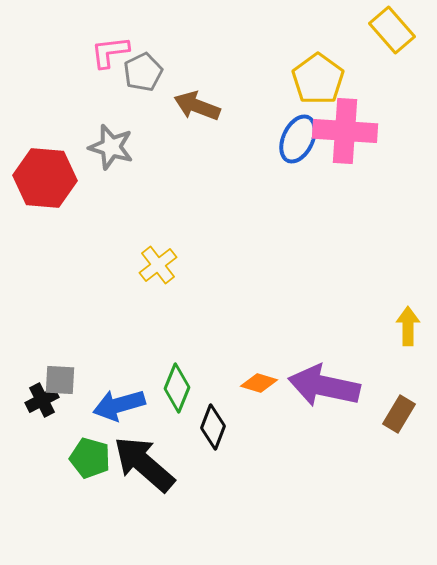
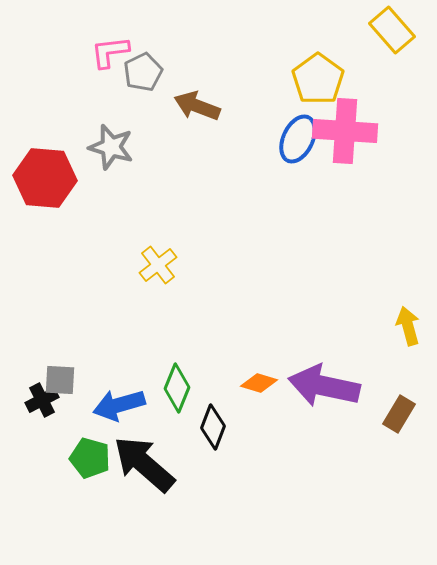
yellow arrow: rotated 15 degrees counterclockwise
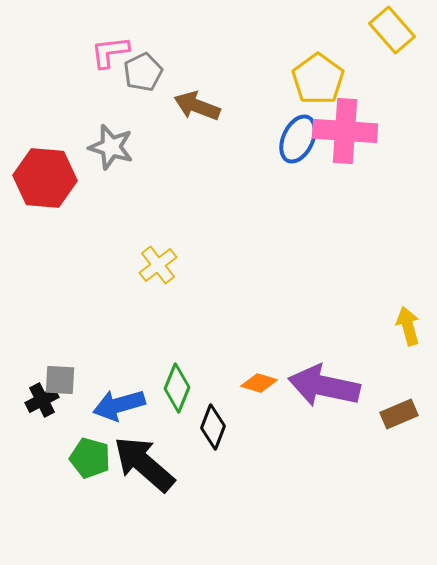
brown rectangle: rotated 36 degrees clockwise
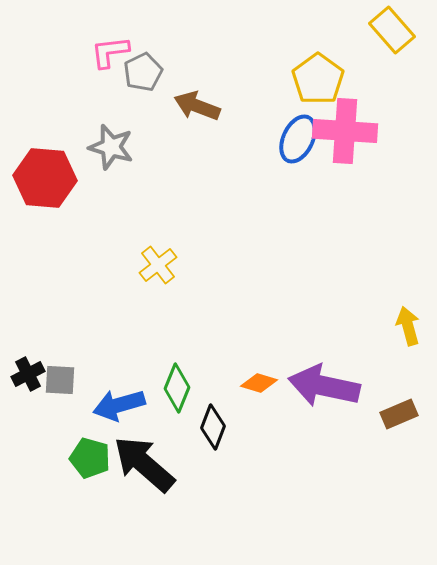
black cross: moved 14 px left, 26 px up
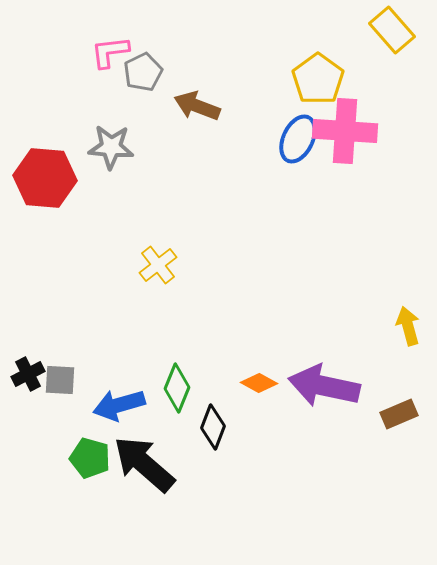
gray star: rotated 12 degrees counterclockwise
orange diamond: rotated 12 degrees clockwise
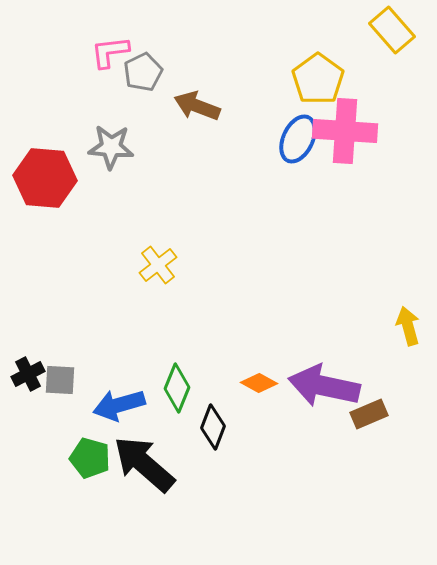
brown rectangle: moved 30 px left
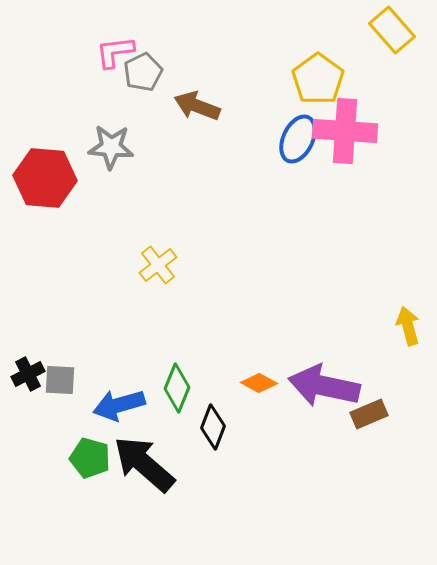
pink L-shape: moved 5 px right
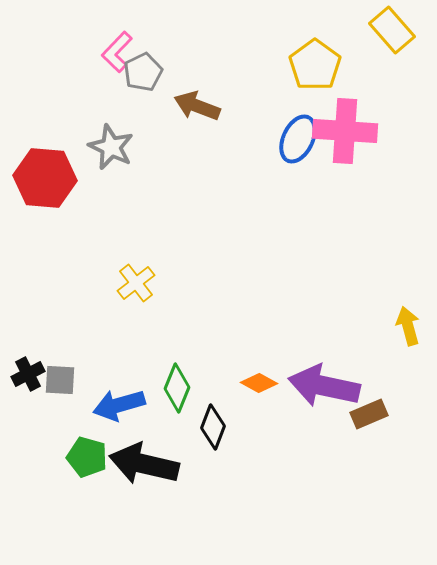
pink L-shape: moved 2 px right; rotated 39 degrees counterclockwise
yellow pentagon: moved 3 px left, 14 px up
gray star: rotated 21 degrees clockwise
yellow cross: moved 22 px left, 18 px down
green pentagon: moved 3 px left, 1 px up
black arrow: rotated 28 degrees counterclockwise
